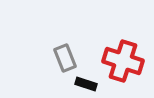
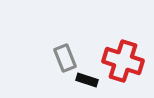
black rectangle: moved 1 px right, 4 px up
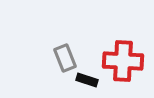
red cross: rotated 15 degrees counterclockwise
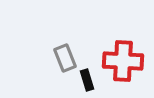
black rectangle: rotated 55 degrees clockwise
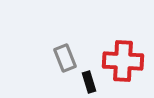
black rectangle: moved 2 px right, 2 px down
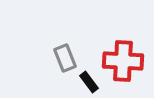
black rectangle: rotated 20 degrees counterclockwise
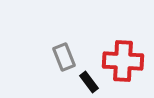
gray rectangle: moved 1 px left, 1 px up
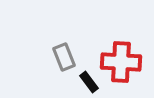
red cross: moved 2 px left, 1 px down
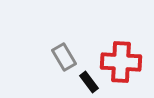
gray rectangle: rotated 8 degrees counterclockwise
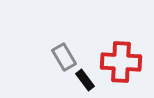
black rectangle: moved 4 px left, 2 px up
